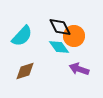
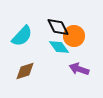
black diamond: moved 2 px left
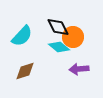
orange circle: moved 1 px left, 1 px down
cyan diamond: rotated 15 degrees counterclockwise
purple arrow: rotated 24 degrees counterclockwise
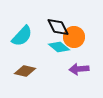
orange circle: moved 1 px right
brown diamond: rotated 30 degrees clockwise
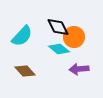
cyan diamond: moved 2 px down
brown diamond: rotated 35 degrees clockwise
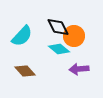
orange circle: moved 1 px up
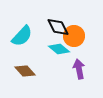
purple arrow: rotated 84 degrees clockwise
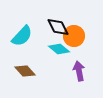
purple arrow: moved 2 px down
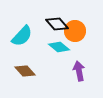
black diamond: moved 1 px left, 3 px up; rotated 15 degrees counterclockwise
orange circle: moved 1 px right, 5 px up
cyan diamond: moved 2 px up
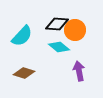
black diamond: rotated 45 degrees counterclockwise
orange circle: moved 1 px up
brown diamond: moved 1 px left, 2 px down; rotated 30 degrees counterclockwise
